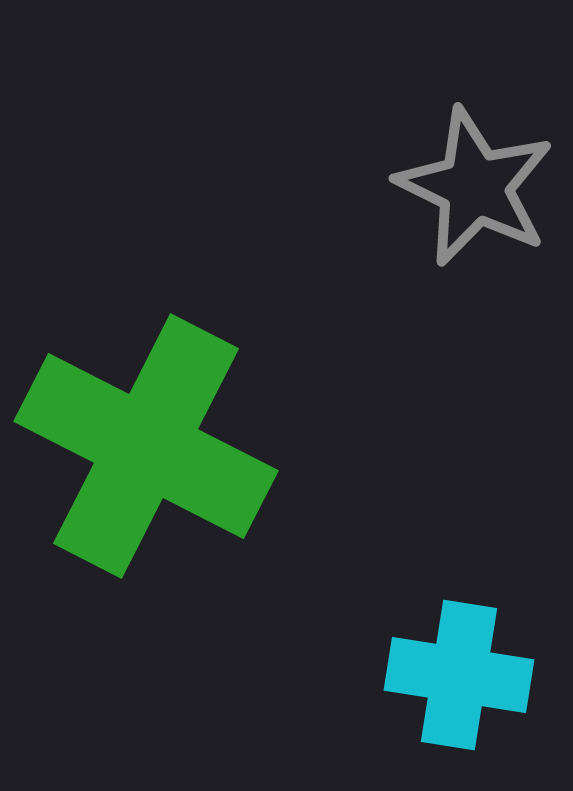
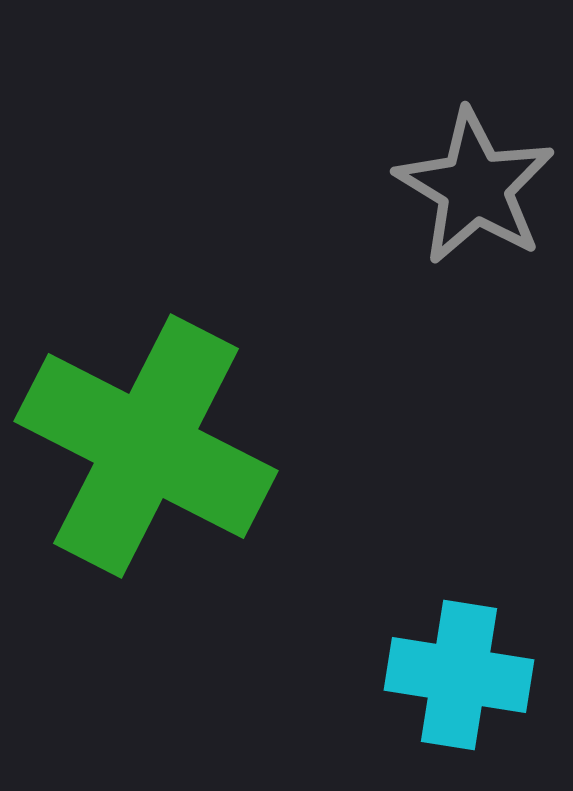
gray star: rotated 5 degrees clockwise
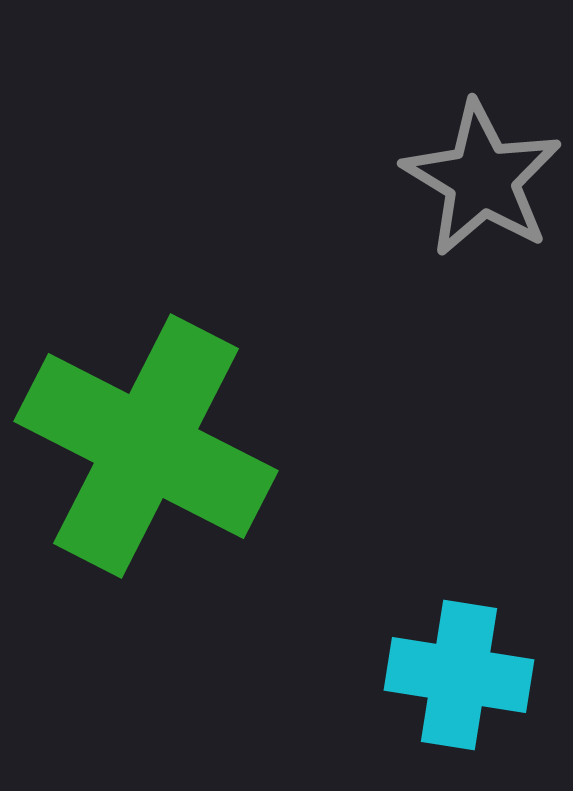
gray star: moved 7 px right, 8 px up
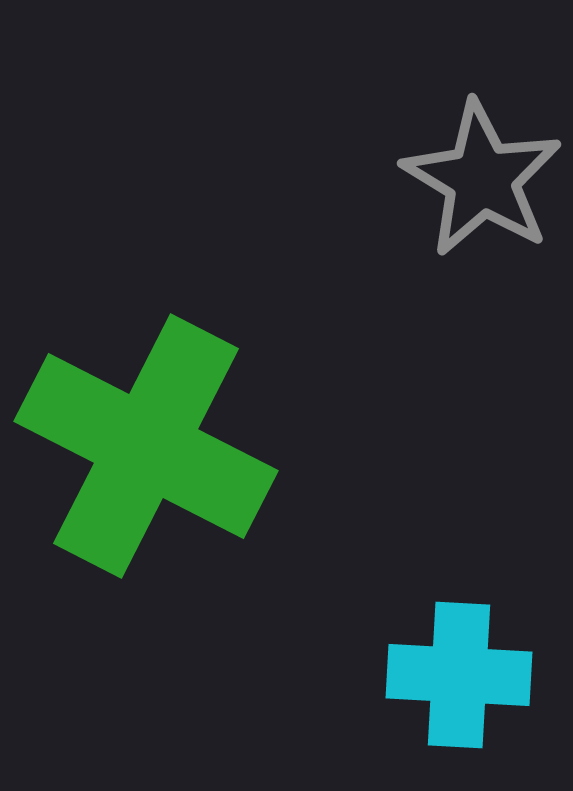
cyan cross: rotated 6 degrees counterclockwise
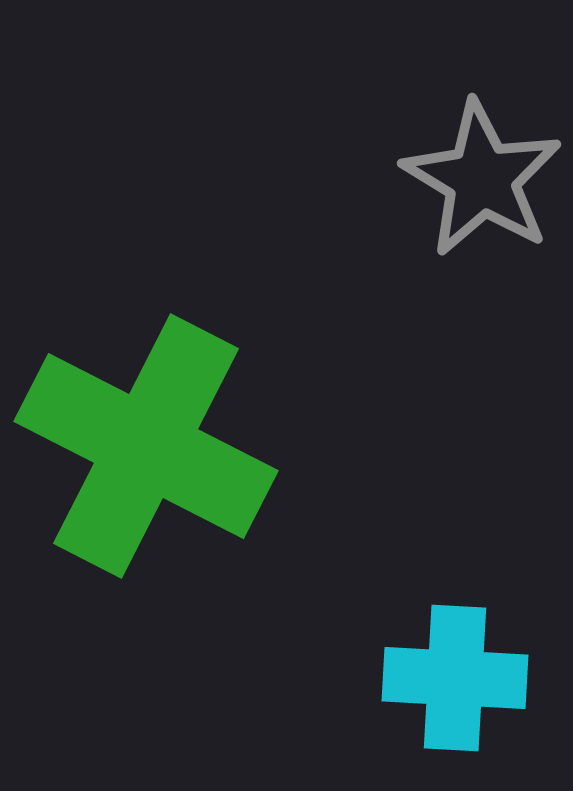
cyan cross: moved 4 px left, 3 px down
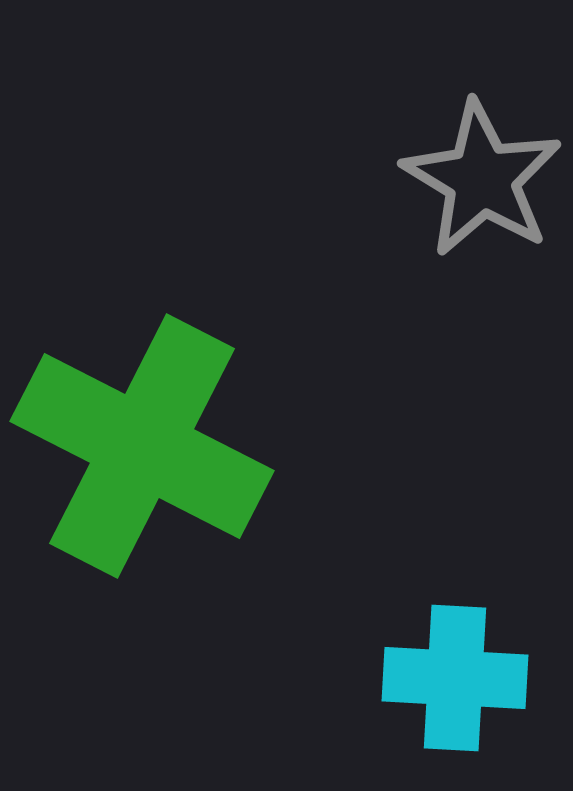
green cross: moved 4 px left
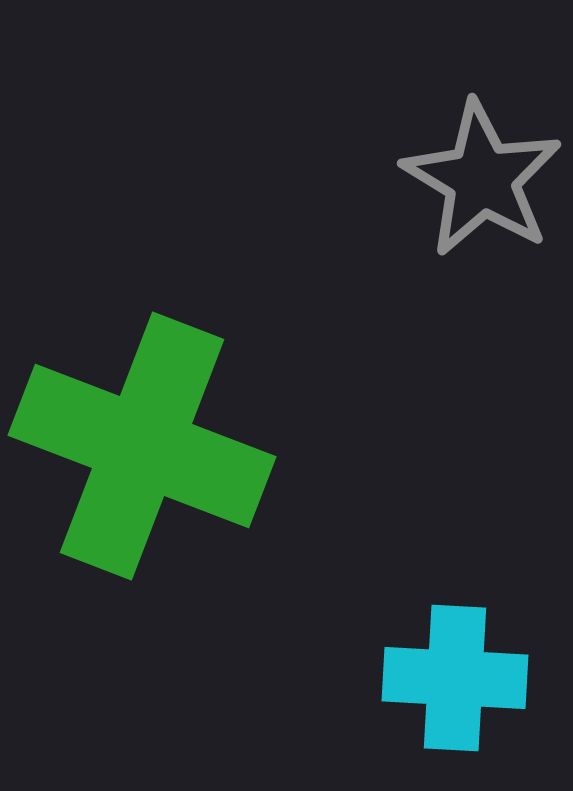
green cross: rotated 6 degrees counterclockwise
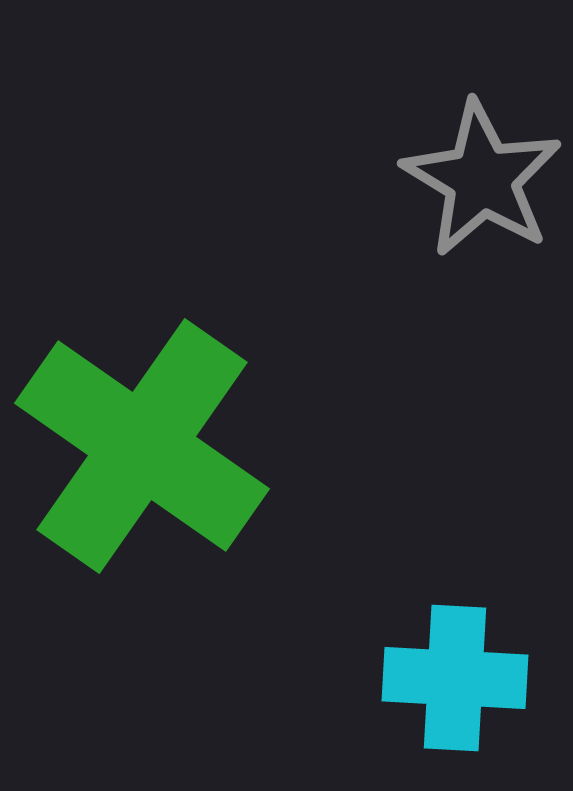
green cross: rotated 14 degrees clockwise
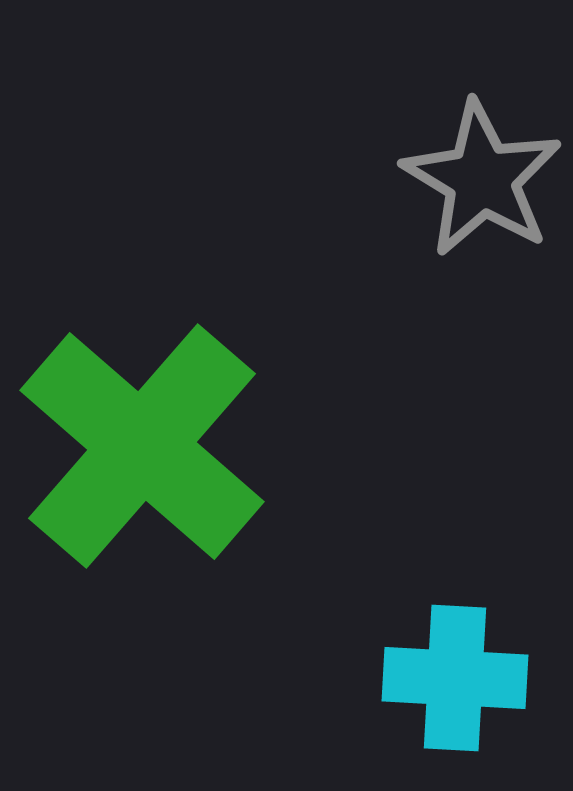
green cross: rotated 6 degrees clockwise
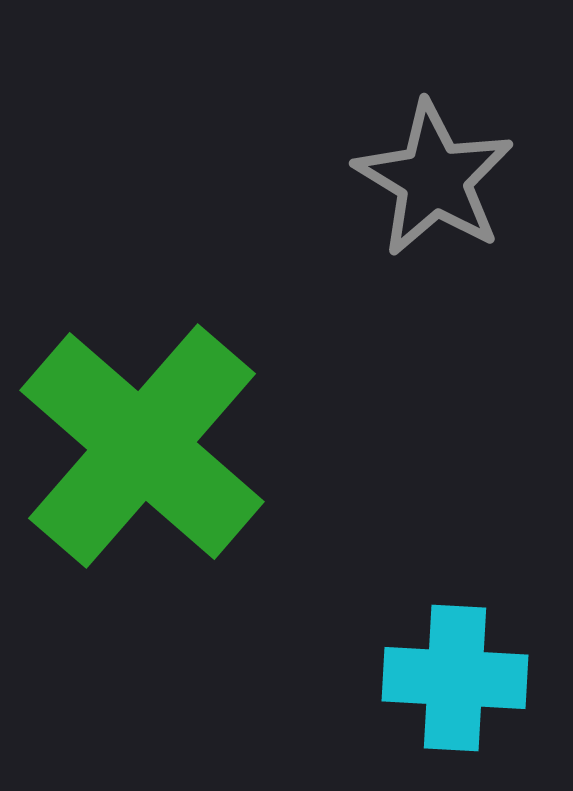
gray star: moved 48 px left
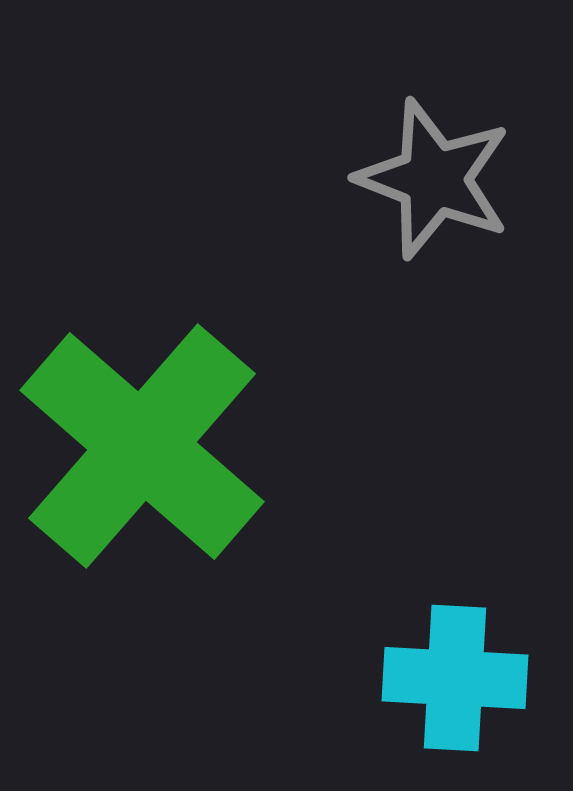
gray star: rotated 10 degrees counterclockwise
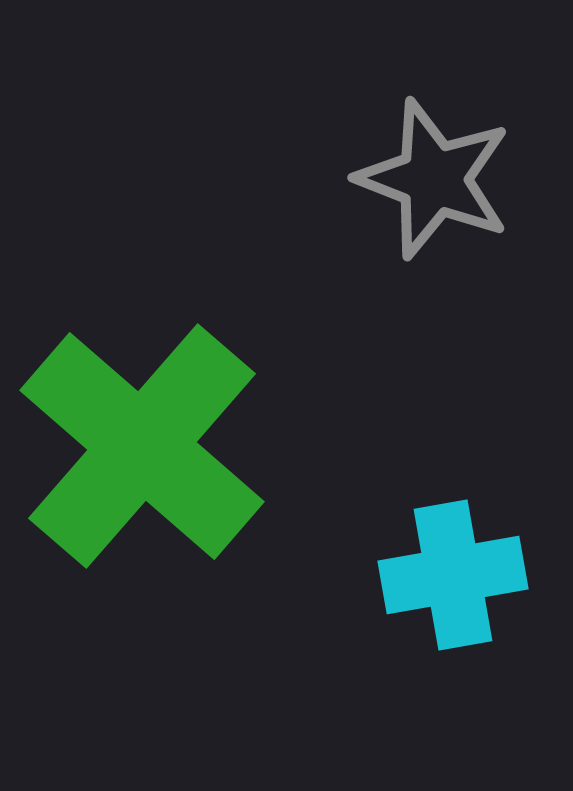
cyan cross: moved 2 px left, 103 px up; rotated 13 degrees counterclockwise
